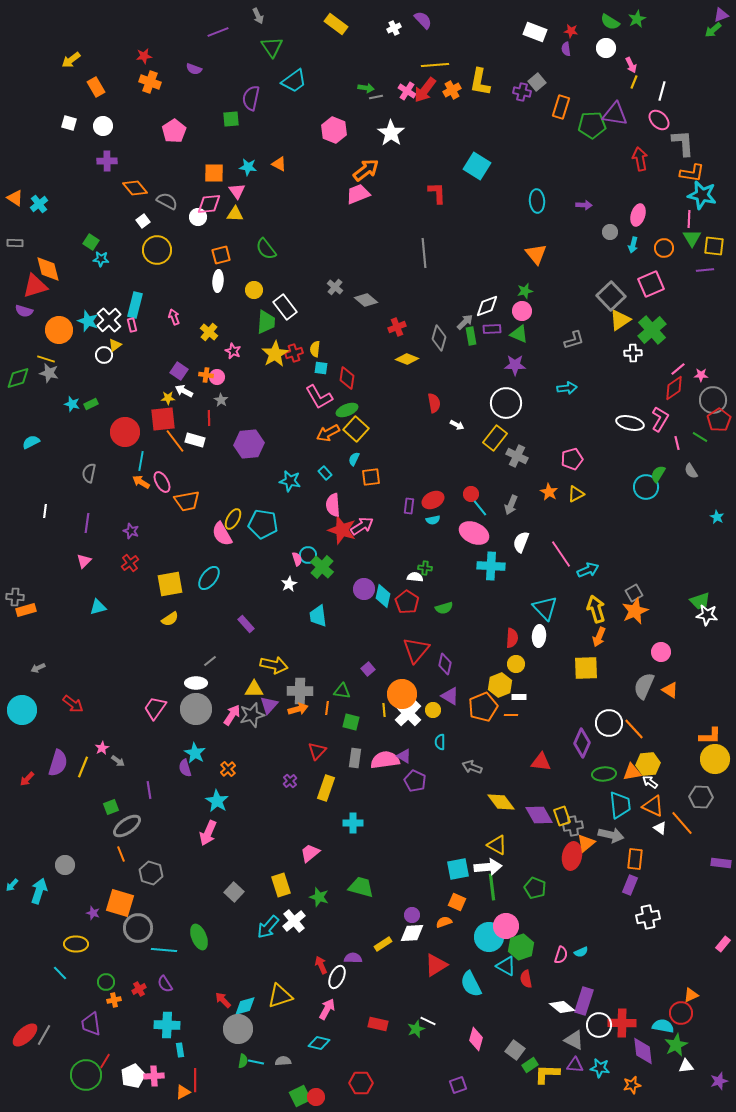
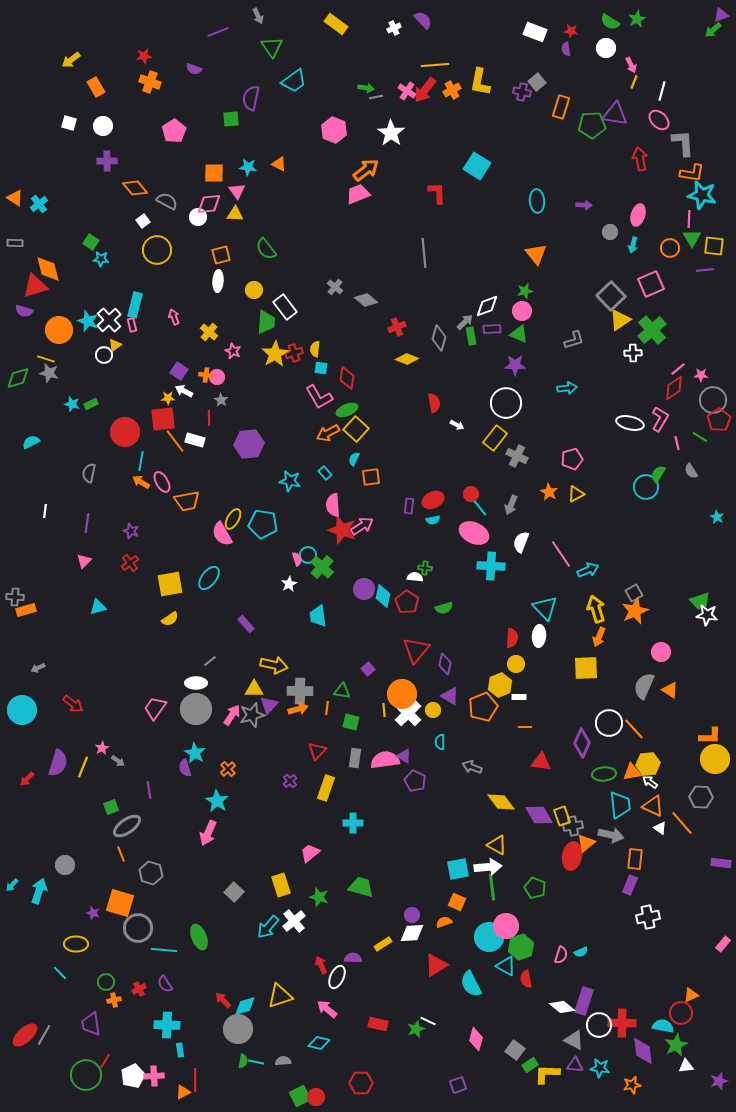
orange circle at (664, 248): moved 6 px right
orange line at (511, 715): moved 14 px right, 12 px down
pink arrow at (327, 1009): rotated 80 degrees counterclockwise
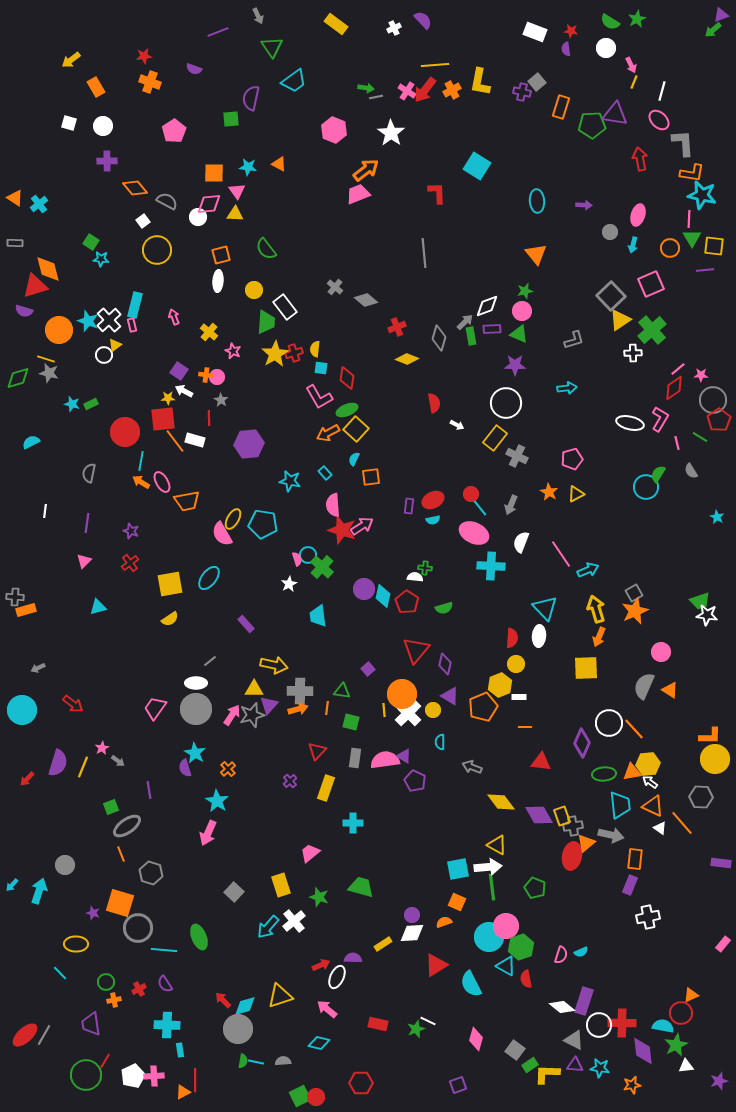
red arrow at (321, 965): rotated 90 degrees clockwise
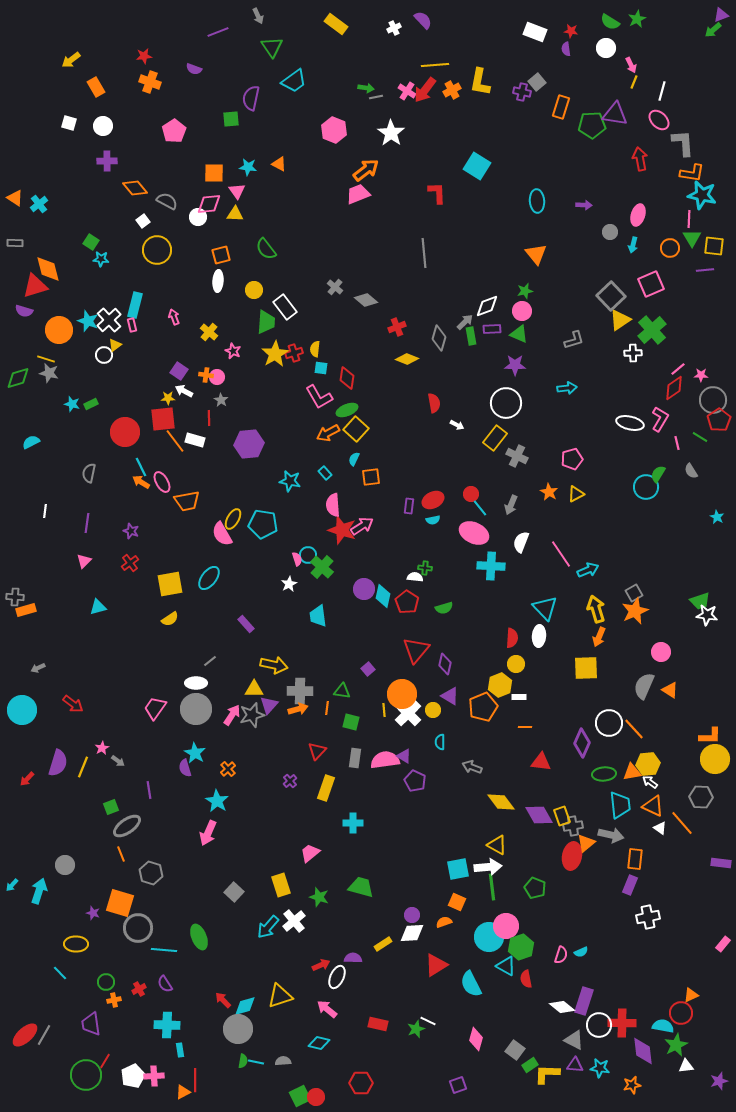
cyan line at (141, 461): moved 6 px down; rotated 36 degrees counterclockwise
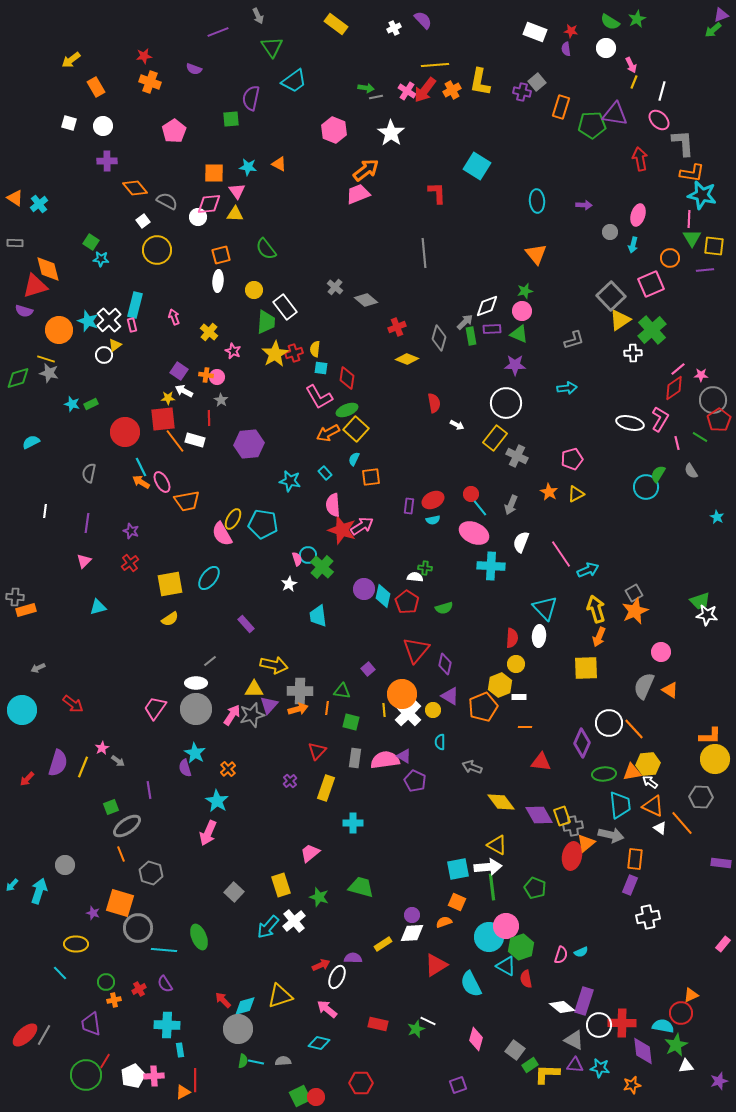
orange circle at (670, 248): moved 10 px down
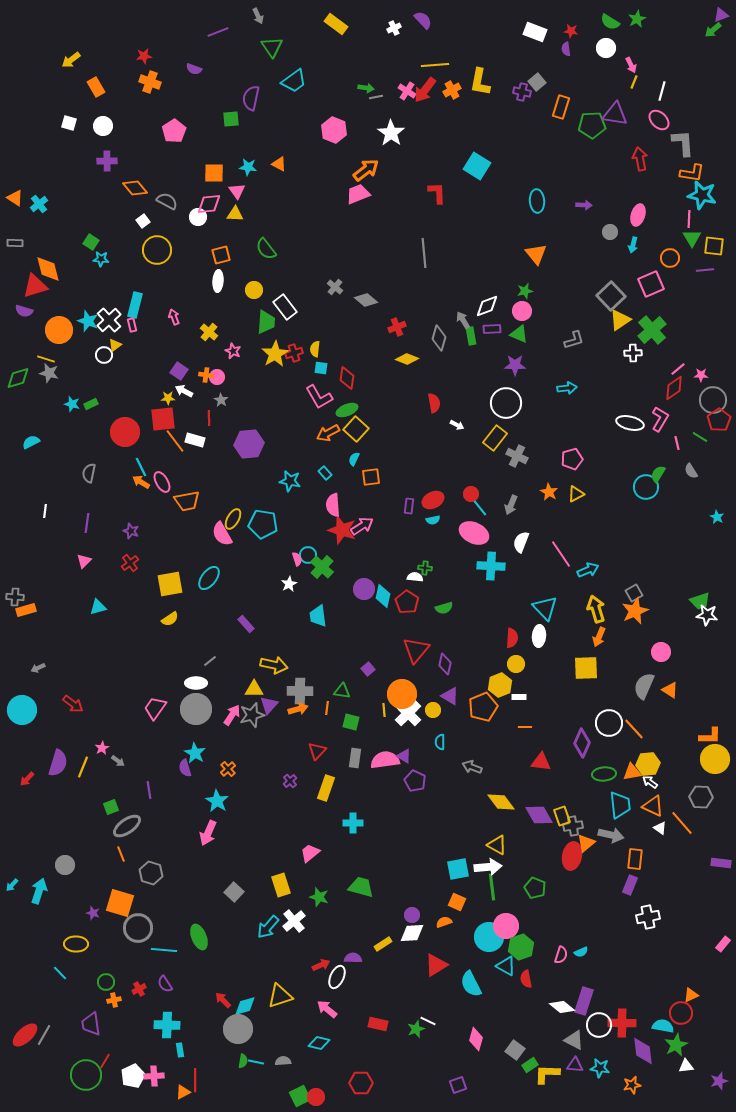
gray arrow at (465, 322): moved 2 px left, 2 px up; rotated 78 degrees counterclockwise
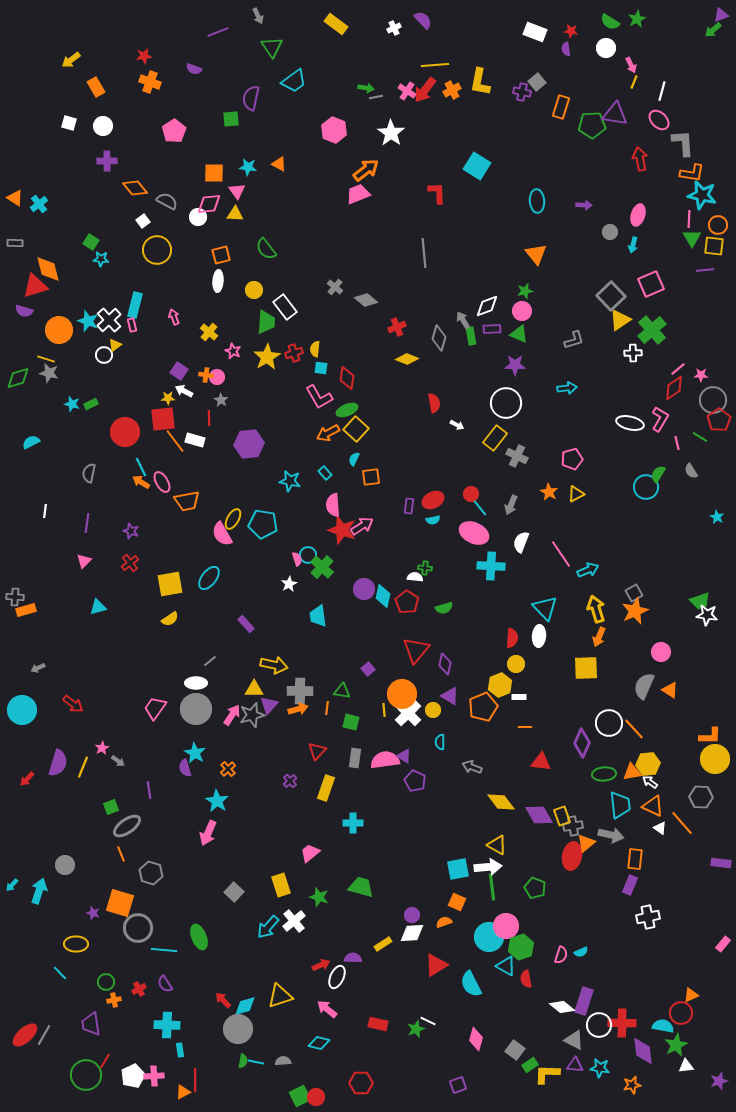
orange circle at (670, 258): moved 48 px right, 33 px up
yellow star at (275, 354): moved 8 px left, 3 px down
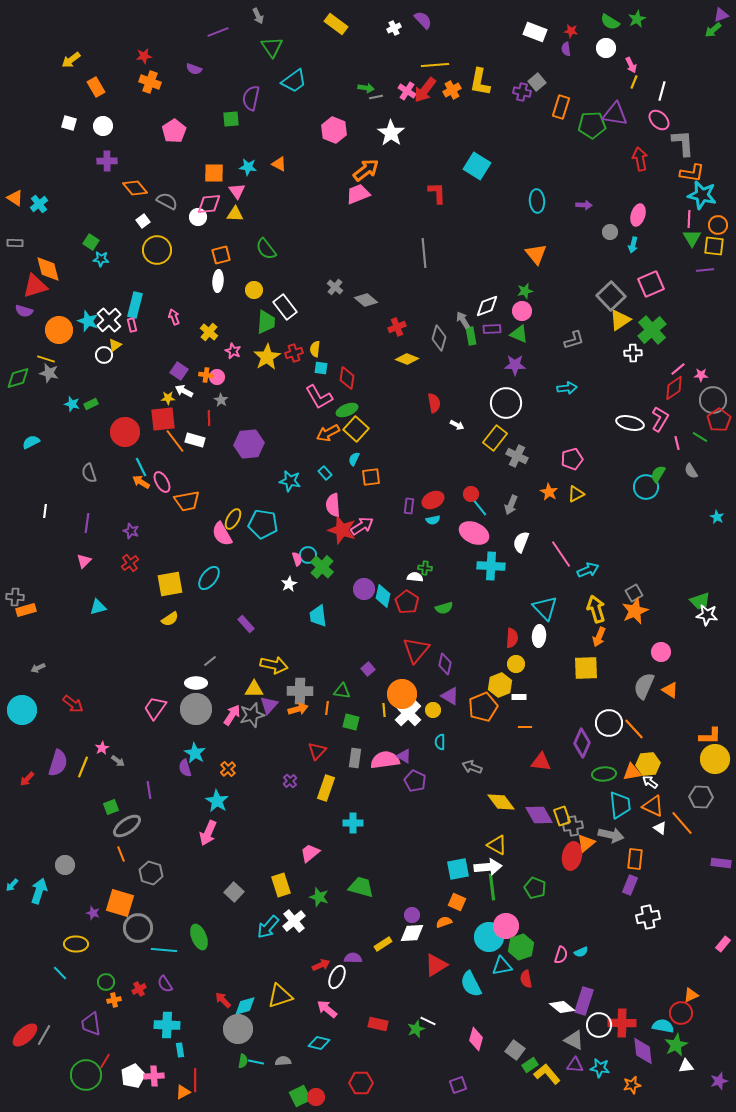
gray semicircle at (89, 473): rotated 30 degrees counterclockwise
cyan triangle at (506, 966): moved 4 px left; rotated 40 degrees counterclockwise
yellow L-shape at (547, 1074): rotated 48 degrees clockwise
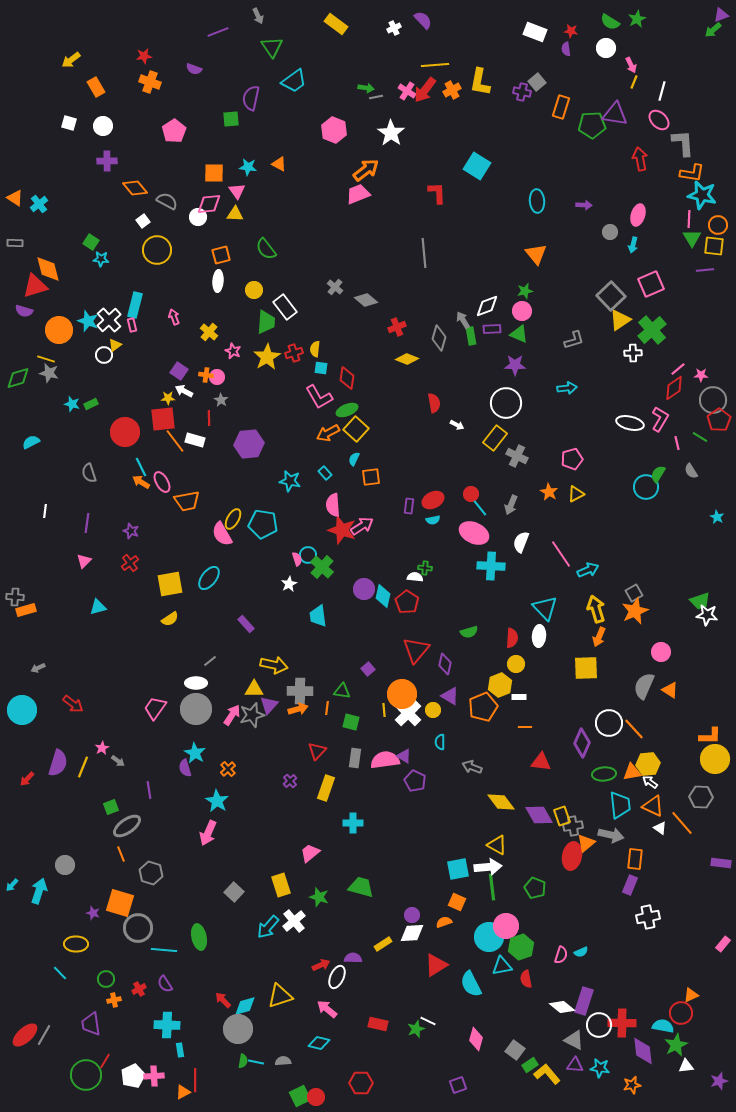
green semicircle at (444, 608): moved 25 px right, 24 px down
green ellipse at (199, 937): rotated 10 degrees clockwise
green circle at (106, 982): moved 3 px up
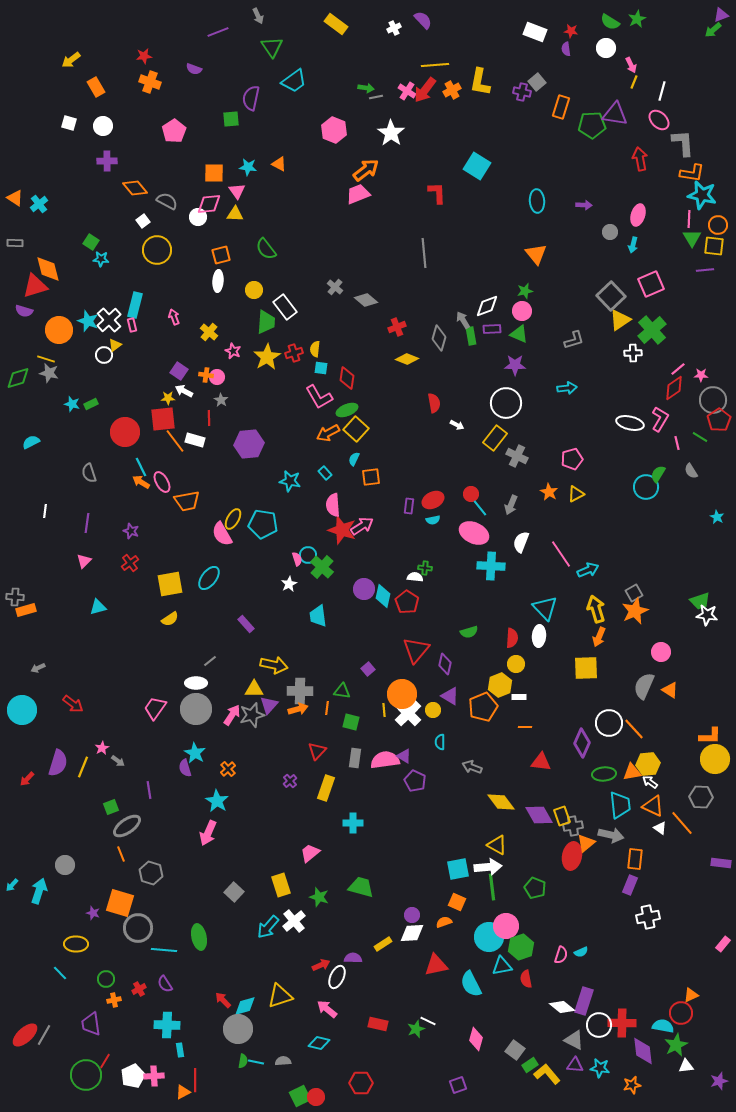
red triangle at (436, 965): rotated 20 degrees clockwise
